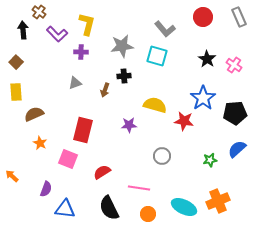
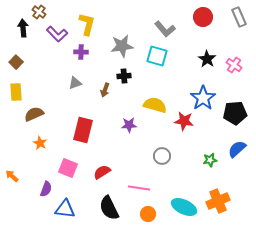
black arrow: moved 2 px up
pink square: moved 9 px down
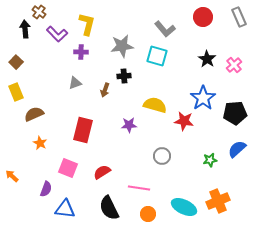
black arrow: moved 2 px right, 1 px down
pink cross: rotated 14 degrees clockwise
yellow rectangle: rotated 18 degrees counterclockwise
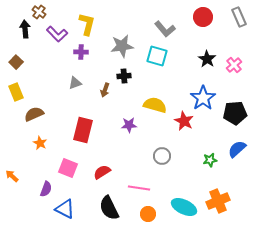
red star: rotated 18 degrees clockwise
blue triangle: rotated 20 degrees clockwise
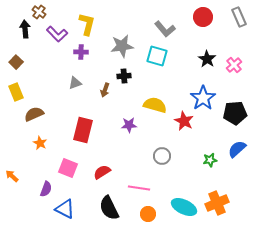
orange cross: moved 1 px left, 2 px down
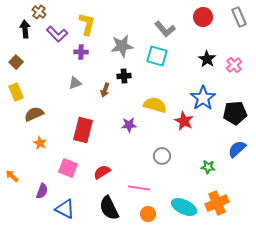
green star: moved 2 px left, 7 px down; rotated 16 degrees clockwise
purple semicircle: moved 4 px left, 2 px down
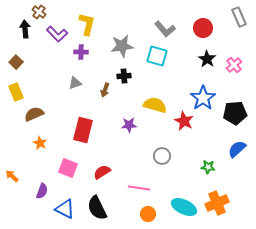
red circle: moved 11 px down
black semicircle: moved 12 px left
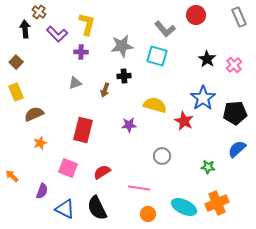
red circle: moved 7 px left, 13 px up
orange star: rotated 24 degrees clockwise
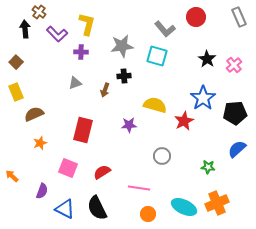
red circle: moved 2 px down
red star: rotated 18 degrees clockwise
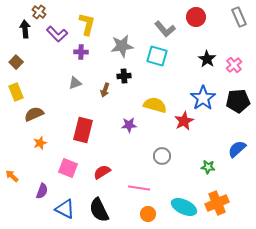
black pentagon: moved 3 px right, 12 px up
black semicircle: moved 2 px right, 2 px down
